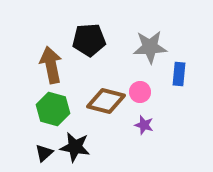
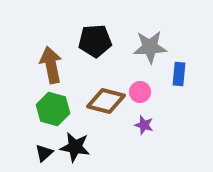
black pentagon: moved 6 px right, 1 px down
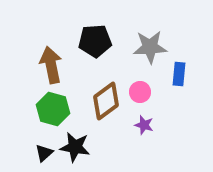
brown diamond: rotated 51 degrees counterclockwise
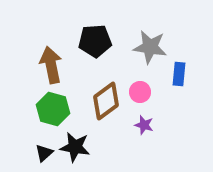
gray star: rotated 12 degrees clockwise
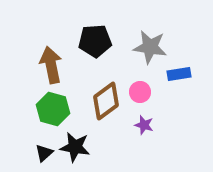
blue rectangle: rotated 75 degrees clockwise
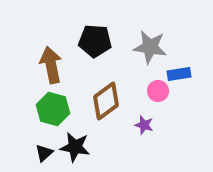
black pentagon: rotated 8 degrees clockwise
pink circle: moved 18 px right, 1 px up
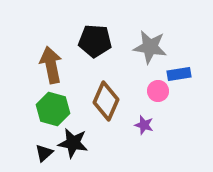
brown diamond: rotated 30 degrees counterclockwise
black star: moved 2 px left, 4 px up
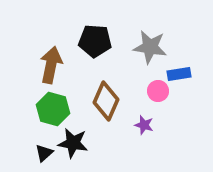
brown arrow: rotated 24 degrees clockwise
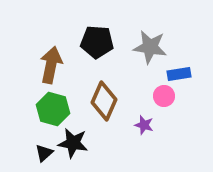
black pentagon: moved 2 px right, 1 px down
pink circle: moved 6 px right, 5 px down
brown diamond: moved 2 px left
